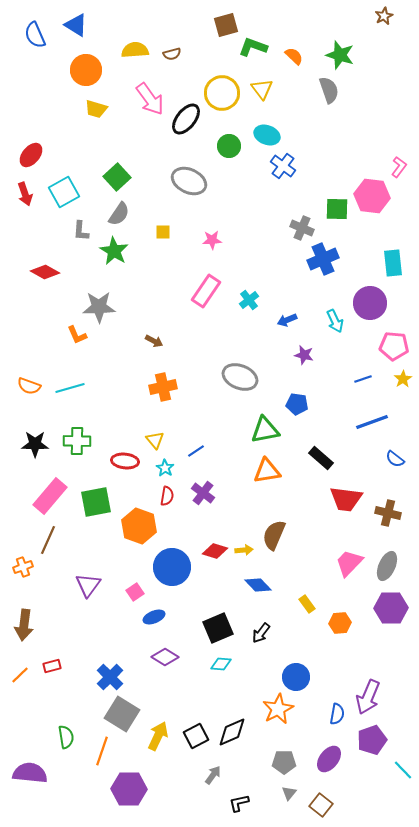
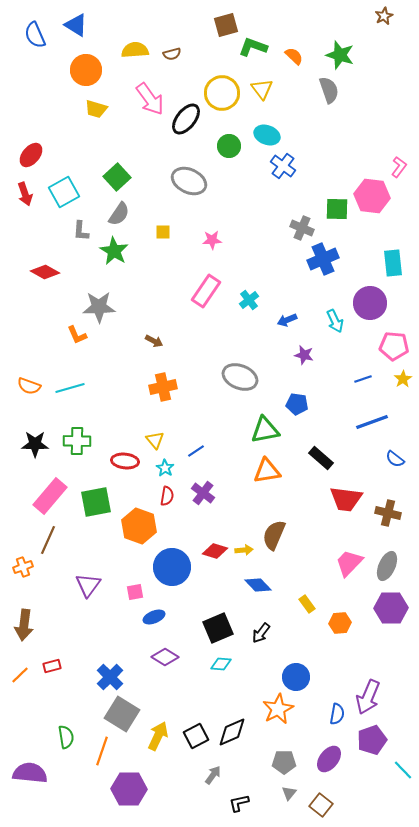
pink square at (135, 592): rotated 24 degrees clockwise
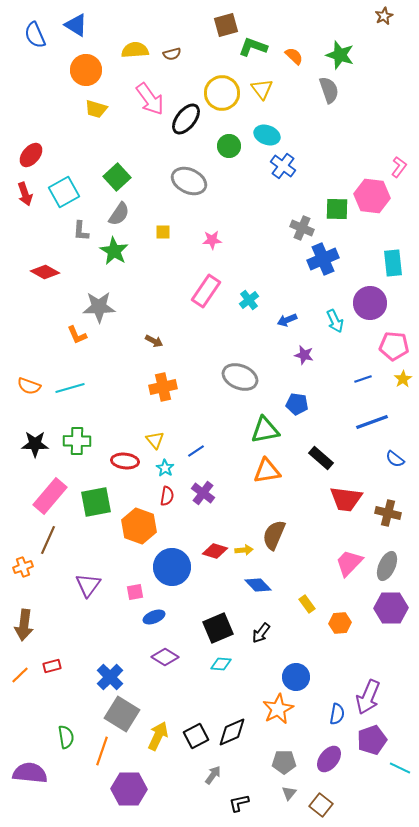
cyan line at (403, 770): moved 3 px left, 2 px up; rotated 20 degrees counterclockwise
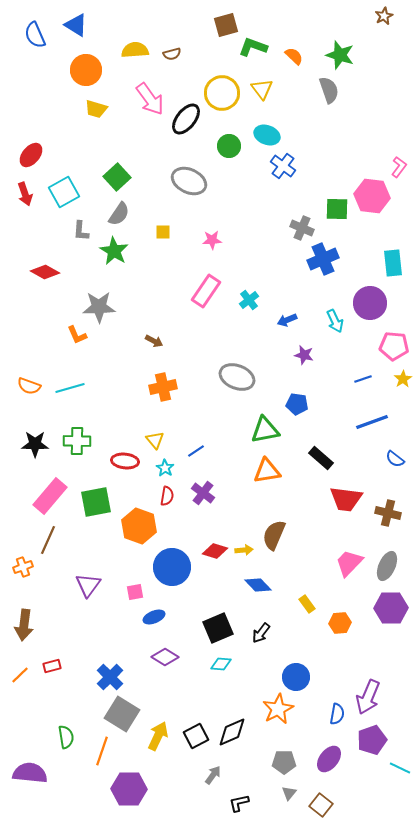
gray ellipse at (240, 377): moved 3 px left
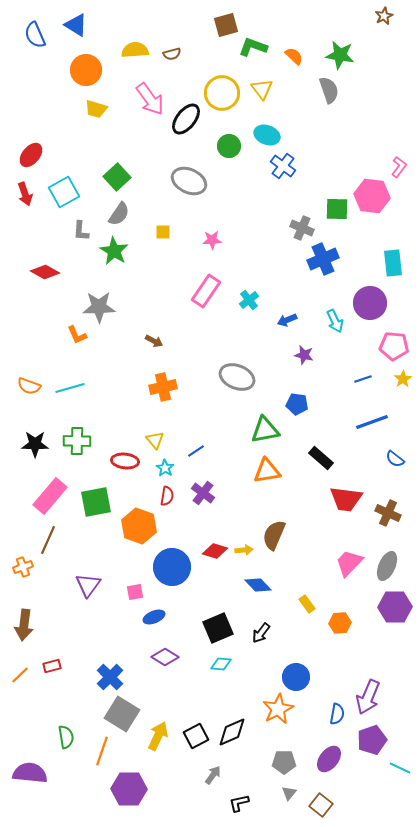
green star at (340, 55): rotated 8 degrees counterclockwise
brown cross at (388, 513): rotated 10 degrees clockwise
purple hexagon at (391, 608): moved 4 px right, 1 px up
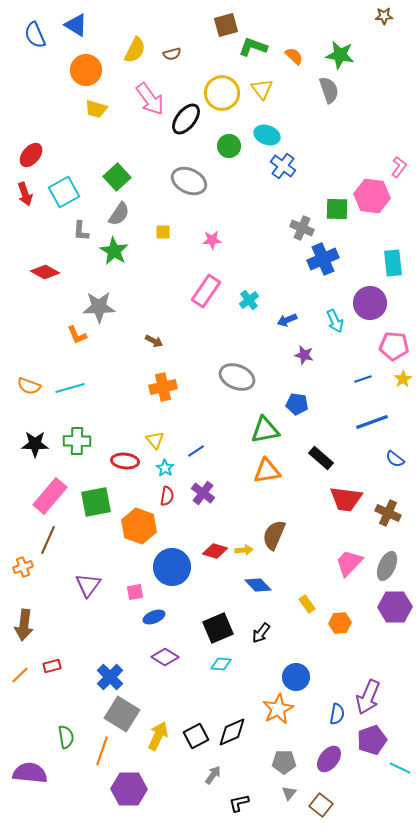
brown star at (384, 16): rotated 24 degrees clockwise
yellow semicircle at (135, 50): rotated 120 degrees clockwise
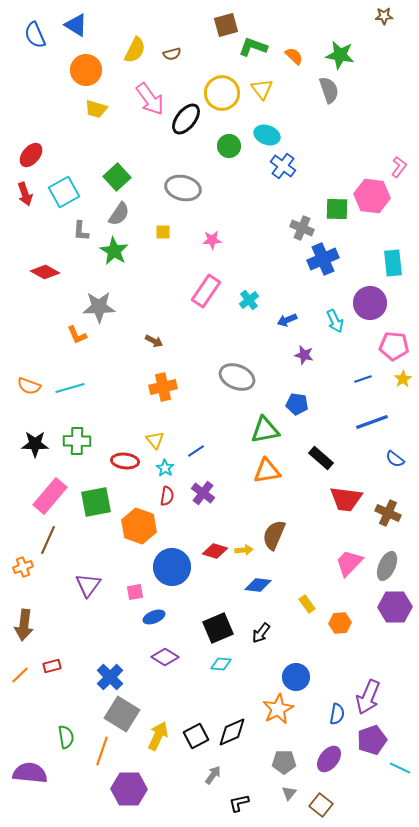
gray ellipse at (189, 181): moved 6 px left, 7 px down; rotated 12 degrees counterclockwise
blue diamond at (258, 585): rotated 40 degrees counterclockwise
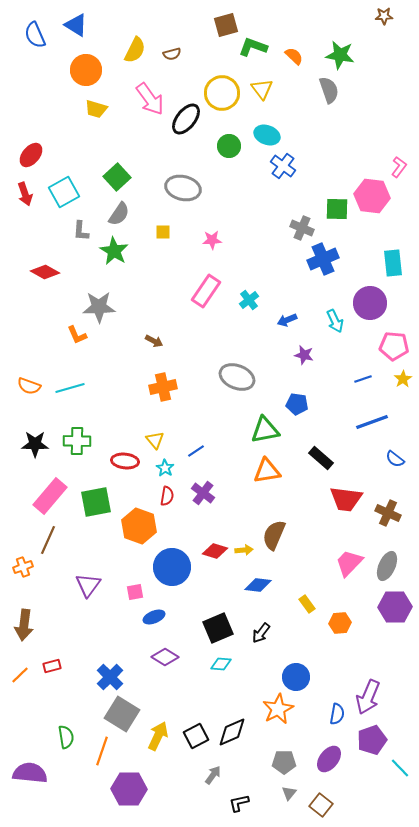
cyan line at (400, 768): rotated 20 degrees clockwise
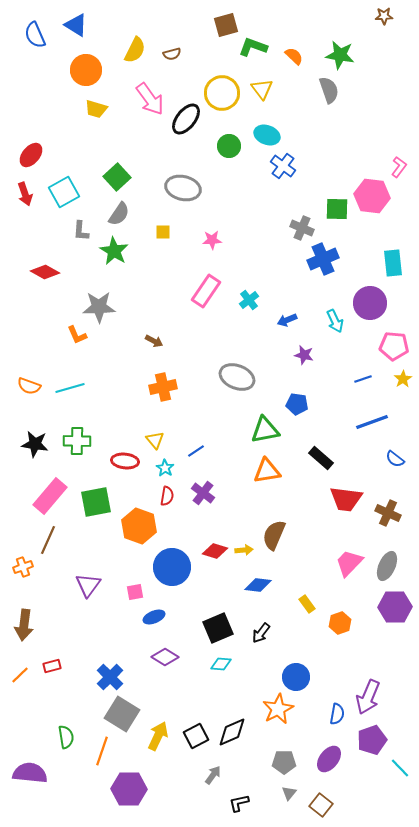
black star at (35, 444): rotated 8 degrees clockwise
orange hexagon at (340, 623): rotated 15 degrees counterclockwise
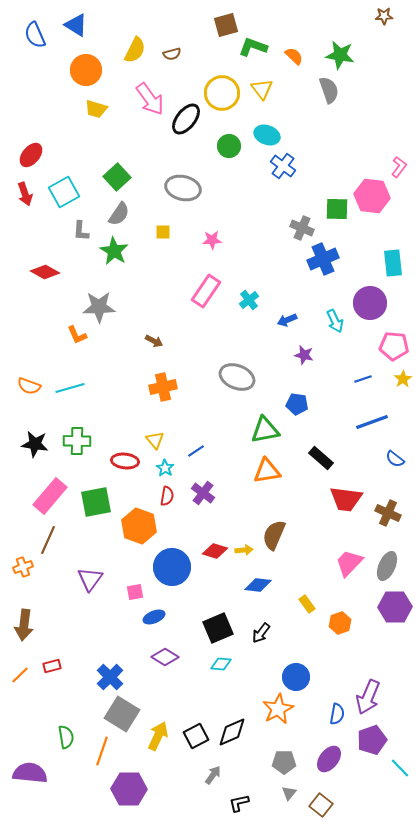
purple triangle at (88, 585): moved 2 px right, 6 px up
